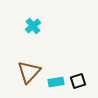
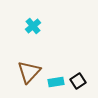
black square: rotated 14 degrees counterclockwise
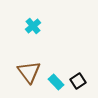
brown triangle: rotated 20 degrees counterclockwise
cyan rectangle: rotated 56 degrees clockwise
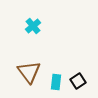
cyan rectangle: rotated 49 degrees clockwise
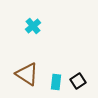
brown triangle: moved 2 px left, 2 px down; rotated 20 degrees counterclockwise
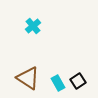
brown triangle: moved 1 px right, 4 px down
cyan rectangle: moved 2 px right, 1 px down; rotated 35 degrees counterclockwise
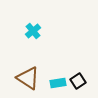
cyan cross: moved 5 px down
cyan rectangle: rotated 70 degrees counterclockwise
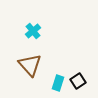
brown triangle: moved 2 px right, 13 px up; rotated 15 degrees clockwise
cyan rectangle: rotated 63 degrees counterclockwise
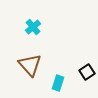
cyan cross: moved 4 px up
black square: moved 9 px right, 9 px up
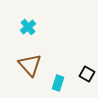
cyan cross: moved 5 px left
black square: moved 2 px down; rotated 28 degrees counterclockwise
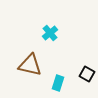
cyan cross: moved 22 px right, 6 px down
brown triangle: rotated 35 degrees counterclockwise
